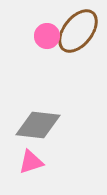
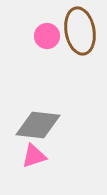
brown ellipse: moved 2 px right; rotated 48 degrees counterclockwise
pink triangle: moved 3 px right, 6 px up
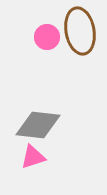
pink circle: moved 1 px down
pink triangle: moved 1 px left, 1 px down
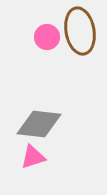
gray diamond: moved 1 px right, 1 px up
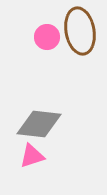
pink triangle: moved 1 px left, 1 px up
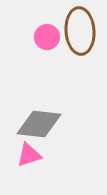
brown ellipse: rotated 6 degrees clockwise
pink triangle: moved 3 px left, 1 px up
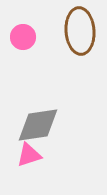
pink circle: moved 24 px left
gray diamond: moved 1 px left, 1 px down; rotated 15 degrees counterclockwise
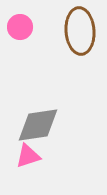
pink circle: moved 3 px left, 10 px up
pink triangle: moved 1 px left, 1 px down
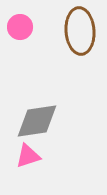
gray diamond: moved 1 px left, 4 px up
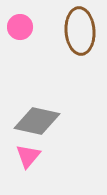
gray diamond: rotated 21 degrees clockwise
pink triangle: rotated 32 degrees counterclockwise
